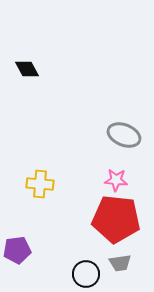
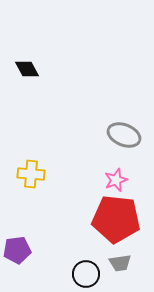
pink star: rotated 25 degrees counterclockwise
yellow cross: moved 9 px left, 10 px up
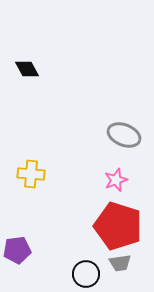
red pentagon: moved 2 px right, 7 px down; rotated 12 degrees clockwise
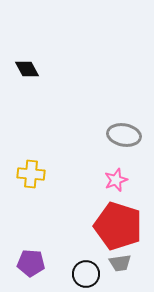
gray ellipse: rotated 12 degrees counterclockwise
purple pentagon: moved 14 px right, 13 px down; rotated 12 degrees clockwise
